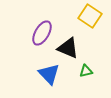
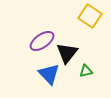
purple ellipse: moved 8 px down; rotated 25 degrees clockwise
black triangle: moved 1 px left, 5 px down; rotated 45 degrees clockwise
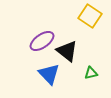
black triangle: moved 2 px up; rotated 30 degrees counterclockwise
green triangle: moved 5 px right, 2 px down
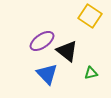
blue triangle: moved 2 px left
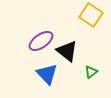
yellow square: moved 1 px right, 1 px up
purple ellipse: moved 1 px left
green triangle: moved 1 px up; rotated 24 degrees counterclockwise
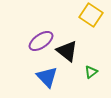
blue triangle: moved 3 px down
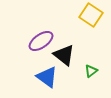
black triangle: moved 3 px left, 4 px down
green triangle: moved 1 px up
blue triangle: rotated 10 degrees counterclockwise
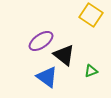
green triangle: rotated 16 degrees clockwise
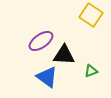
black triangle: rotated 35 degrees counterclockwise
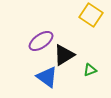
black triangle: rotated 35 degrees counterclockwise
green triangle: moved 1 px left, 1 px up
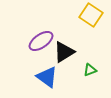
black triangle: moved 3 px up
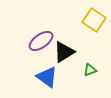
yellow square: moved 3 px right, 5 px down
